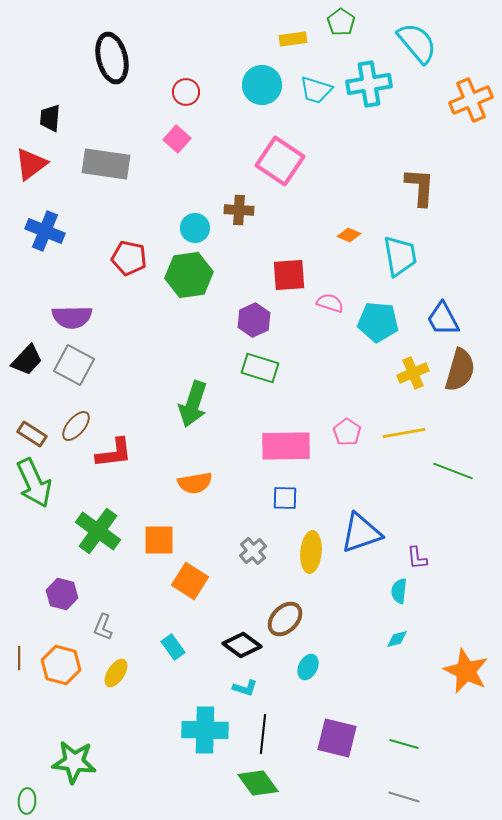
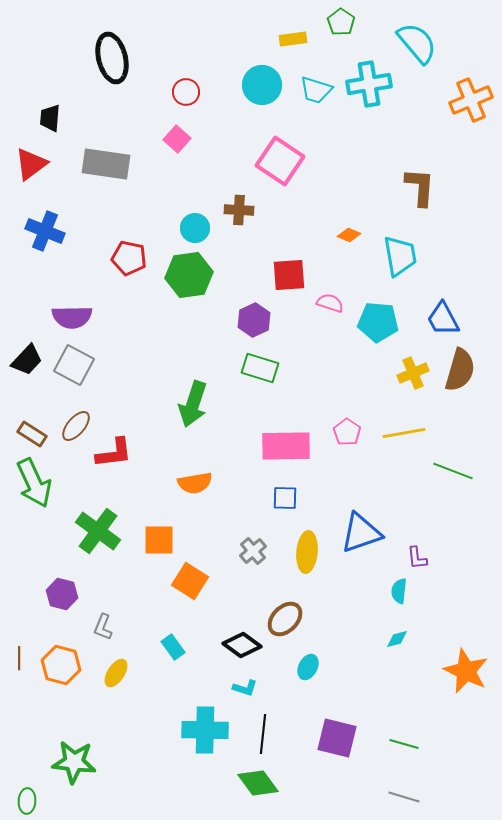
yellow ellipse at (311, 552): moved 4 px left
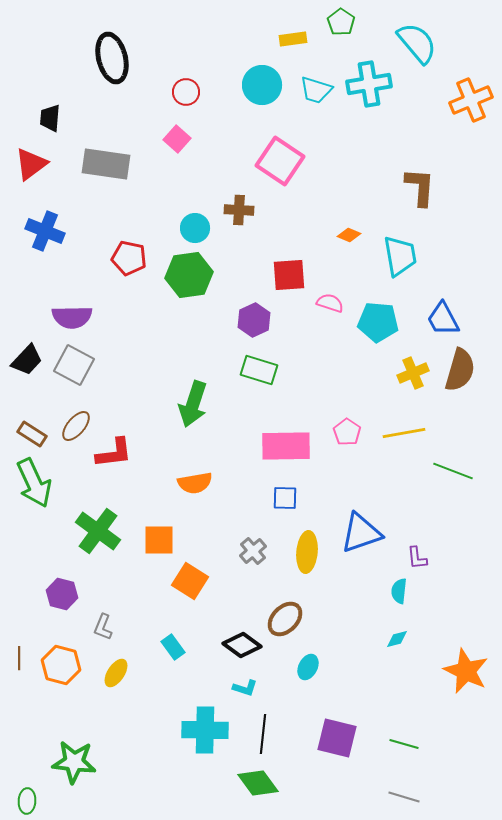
green rectangle at (260, 368): moved 1 px left, 2 px down
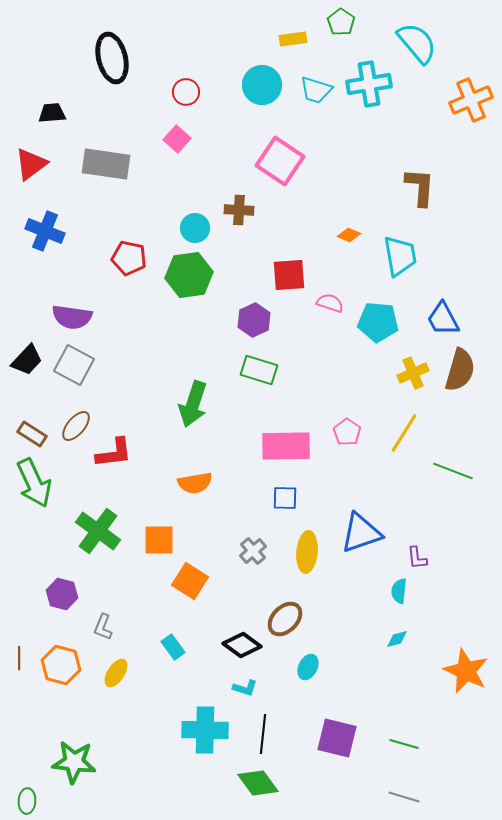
black trapezoid at (50, 118): moved 2 px right, 5 px up; rotated 80 degrees clockwise
purple semicircle at (72, 317): rotated 9 degrees clockwise
yellow line at (404, 433): rotated 48 degrees counterclockwise
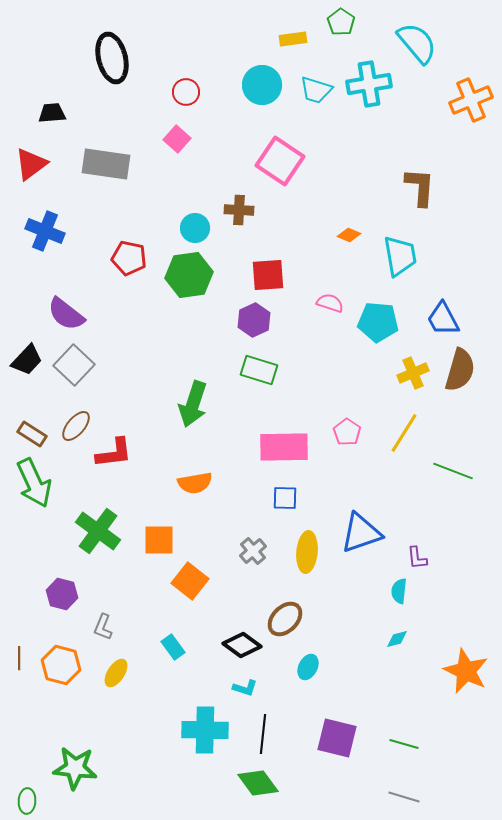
red square at (289, 275): moved 21 px left
purple semicircle at (72, 317): moved 6 px left, 3 px up; rotated 30 degrees clockwise
gray square at (74, 365): rotated 15 degrees clockwise
pink rectangle at (286, 446): moved 2 px left, 1 px down
orange square at (190, 581): rotated 6 degrees clockwise
green star at (74, 762): moved 1 px right, 6 px down
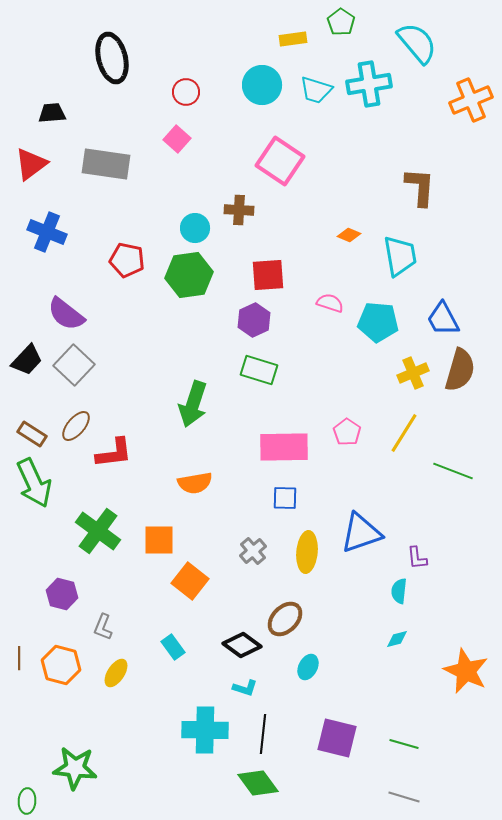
blue cross at (45, 231): moved 2 px right, 1 px down
red pentagon at (129, 258): moved 2 px left, 2 px down
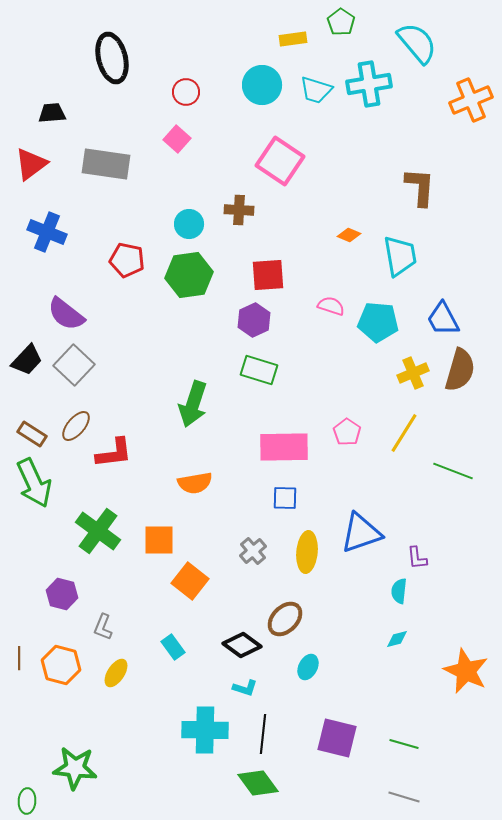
cyan circle at (195, 228): moved 6 px left, 4 px up
pink semicircle at (330, 303): moved 1 px right, 3 px down
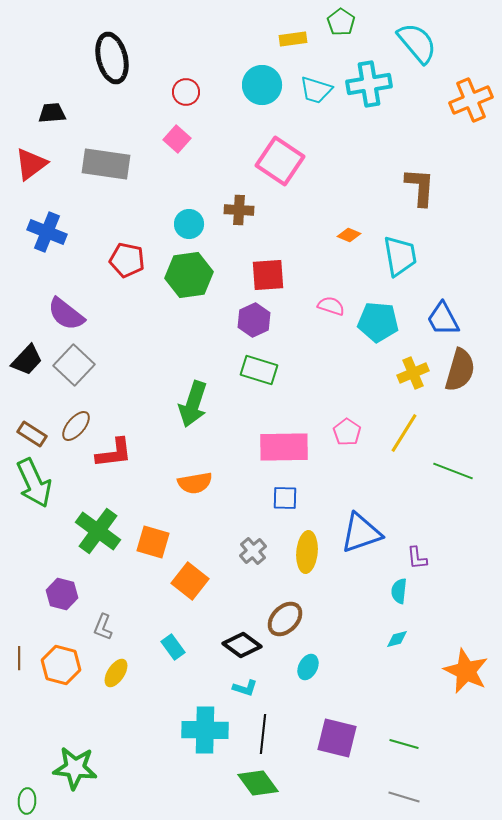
orange square at (159, 540): moved 6 px left, 2 px down; rotated 16 degrees clockwise
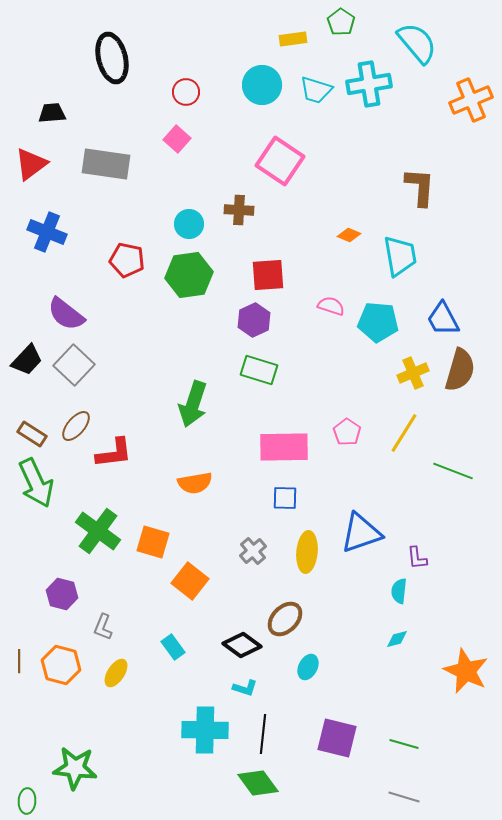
green arrow at (34, 483): moved 2 px right
brown line at (19, 658): moved 3 px down
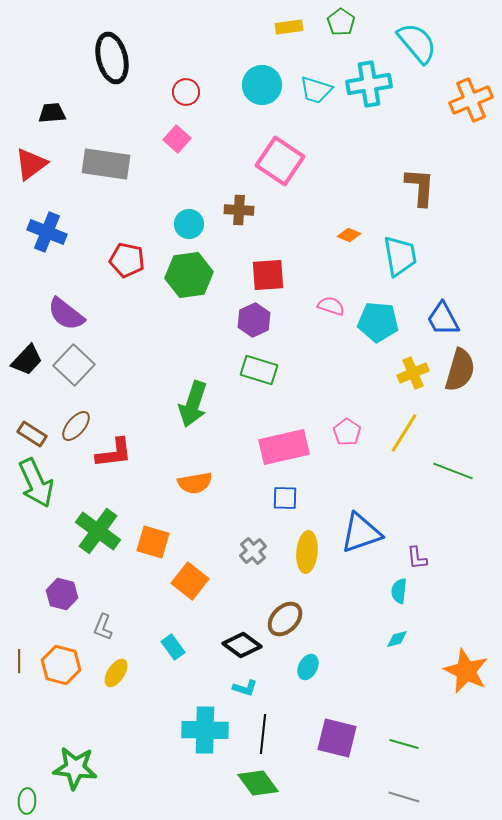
yellow rectangle at (293, 39): moved 4 px left, 12 px up
pink rectangle at (284, 447): rotated 12 degrees counterclockwise
